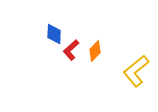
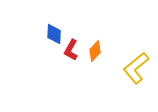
red L-shape: rotated 20 degrees counterclockwise
yellow L-shape: moved 3 px up
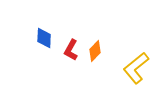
blue diamond: moved 10 px left, 4 px down
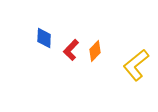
red L-shape: rotated 15 degrees clockwise
yellow L-shape: moved 3 px up
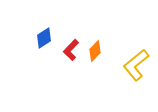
blue diamond: rotated 55 degrees clockwise
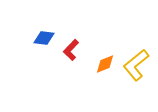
blue diamond: rotated 40 degrees clockwise
orange diamond: moved 10 px right, 13 px down; rotated 25 degrees clockwise
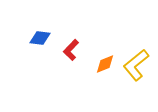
blue diamond: moved 4 px left
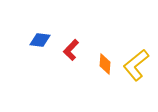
blue diamond: moved 2 px down
orange diamond: rotated 65 degrees counterclockwise
